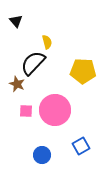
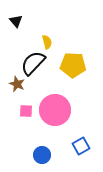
yellow pentagon: moved 10 px left, 6 px up
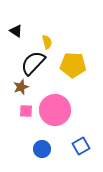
black triangle: moved 10 px down; rotated 16 degrees counterclockwise
brown star: moved 4 px right, 3 px down; rotated 28 degrees clockwise
blue circle: moved 6 px up
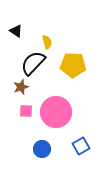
pink circle: moved 1 px right, 2 px down
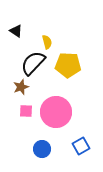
yellow pentagon: moved 5 px left
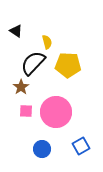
brown star: rotated 14 degrees counterclockwise
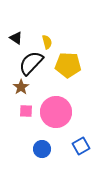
black triangle: moved 7 px down
black semicircle: moved 2 px left
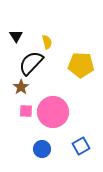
black triangle: moved 2 px up; rotated 24 degrees clockwise
yellow pentagon: moved 13 px right
pink circle: moved 3 px left
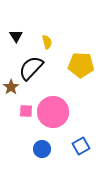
black semicircle: moved 5 px down
brown star: moved 10 px left
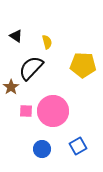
black triangle: rotated 24 degrees counterclockwise
yellow pentagon: moved 2 px right
pink circle: moved 1 px up
blue square: moved 3 px left
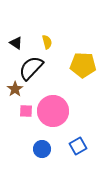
black triangle: moved 7 px down
brown star: moved 4 px right, 2 px down
